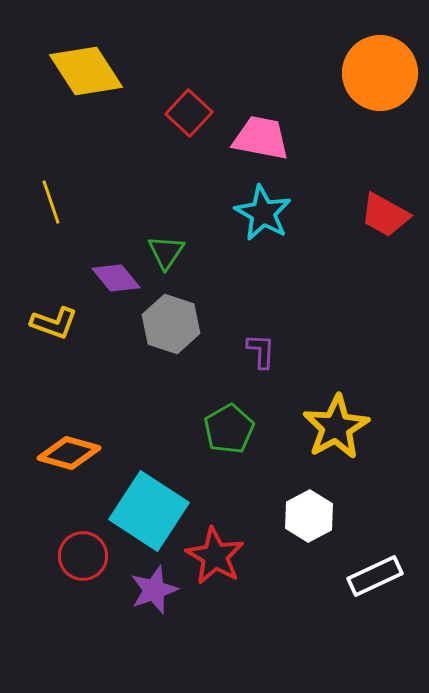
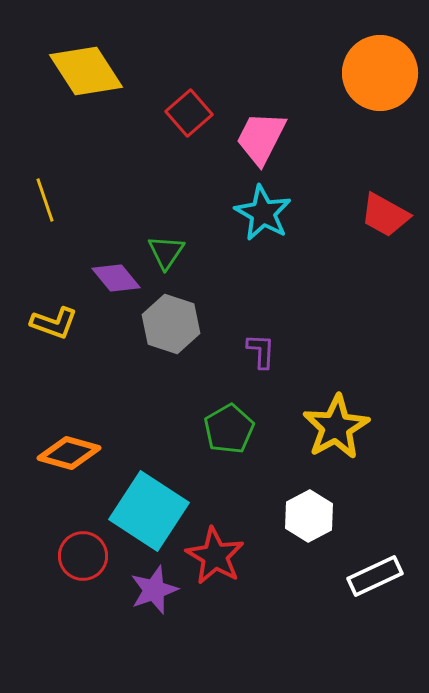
red square: rotated 6 degrees clockwise
pink trapezoid: rotated 74 degrees counterclockwise
yellow line: moved 6 px left, 2 px up
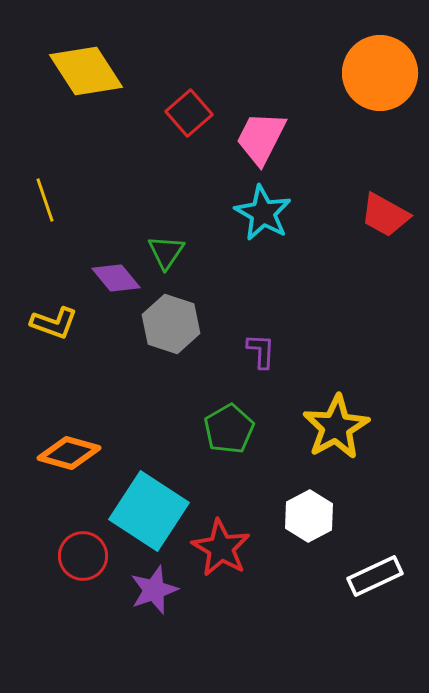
red star: moved 6 px right, 8 px up
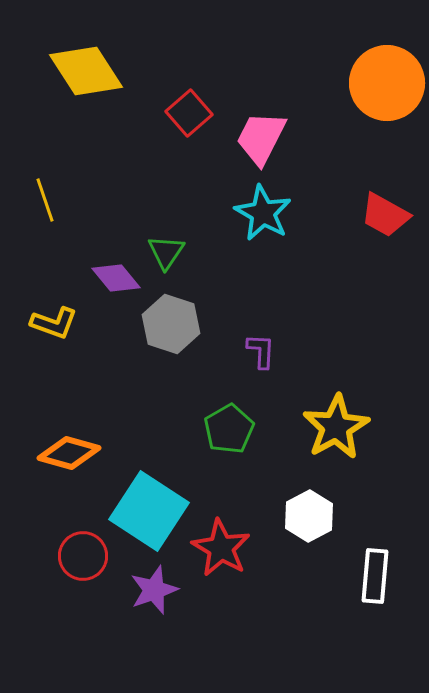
orange circle: moved 7 px right, 10 px down
white rectangle: rotated 60 degrees counterclockwise
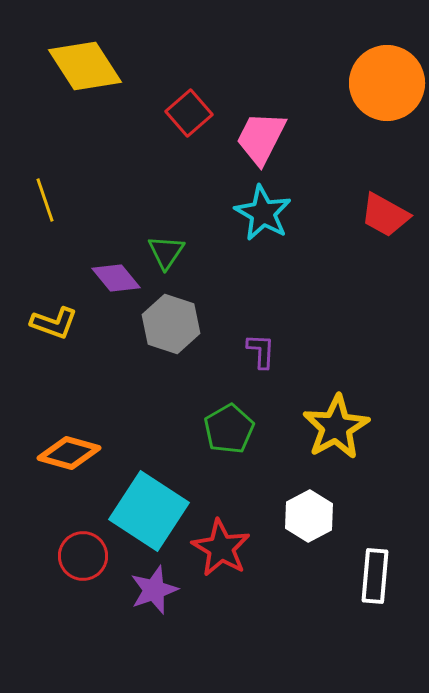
yellow diamond: moved 1 px left, 5 px up
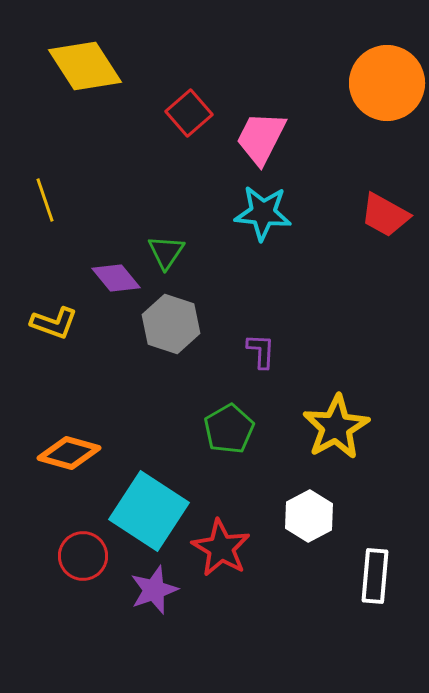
cyan star: rotated 24 degrees counterclockwise
